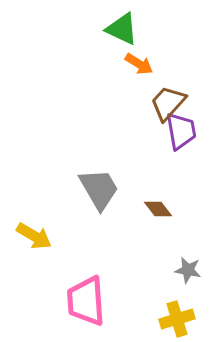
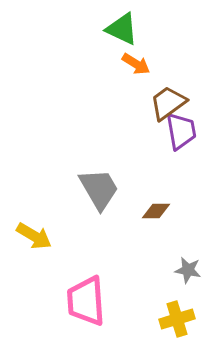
orange arrow: moved 3 px left
brown trapezoid: rotated 12 degrees clockwise
brown diamond: moved 2 px left, 2 px down; rotated 52 degrees counterclockwise
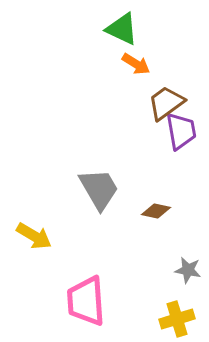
brown trapezoid: moved 2 px left
brown diamond: rotated 12 degrees clockwise
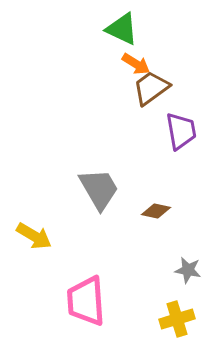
brown trapezoid: moved 15 px left, 15 px up
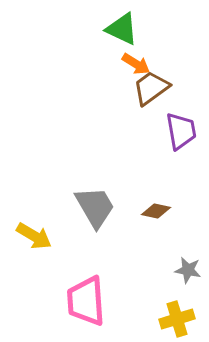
gray trapezoid: moved 4 px left, 18 px down
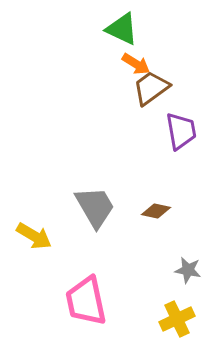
pink trapezoid: rotated 8 degrees counterclockwise
yellow cross: rotated 8 degrees counterclockwise
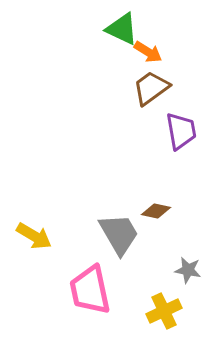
orange arrow: moved 12 px right, 12 px up
gray trapezoid: moved 24 px right, 27 px down
pink trapezoid: moved 4 px right, 11 px up
yellow cross: moved 13 px left, 8 px up
